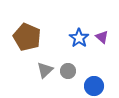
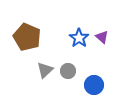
blue circle: moved 1 px up
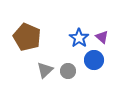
blue circle: moved 25 px up
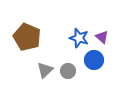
blue star: rotated 18 degrees counterclockwise
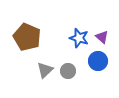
blue circle: moved 4 px right, 1 px down
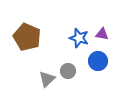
purple triangle: moved 3 px up; rotated 32 degrees counterclockwise
gray triangle: moved 2 px right, 9 px down
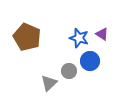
purple triangle: rotated 24 degrees clockwise
blue circle: moved 8 px left
gray circle: moved 1 px right
gray triangle: moved 2 px right, 4 px down
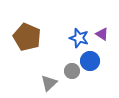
gray circle: moved 3 px right
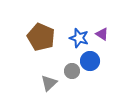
brown pentagon: moved 14 px right
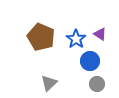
purple triangle: moved 2 px left
blue star: moved 3 px left, 1 px down; rotated 18 degrees clockwise
gray circle: moved 25 px right, 13 px down
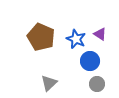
blue star: rotated 12 degrees counterclockwise
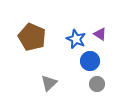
brown pentagon: moved 9 px left
